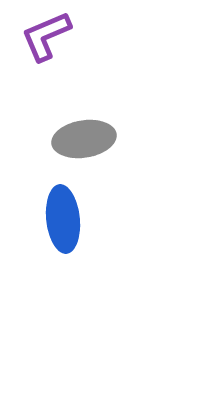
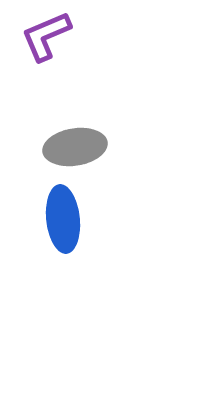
gray ellipse: moved 9 px left, 8 px down
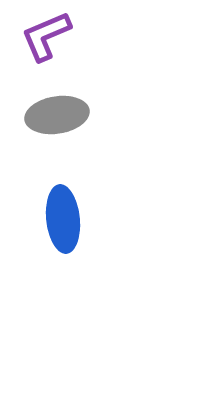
gray ellipse: moved 18 px left, 32 px up
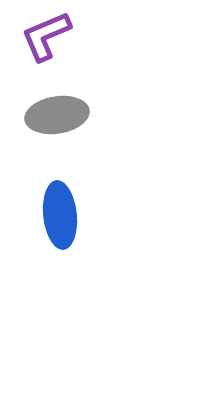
blue ellipse: moved 3 px left, 4 px up
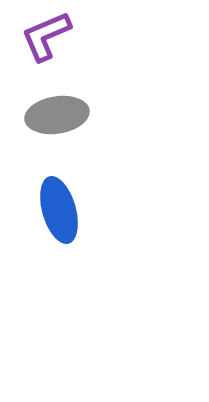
blue ellipse: moved 1 px left, 5 px up; rotated 10 degrees counterclockwise
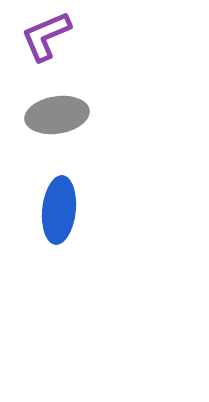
blue ellipse: rotated 22 degrees clockwise
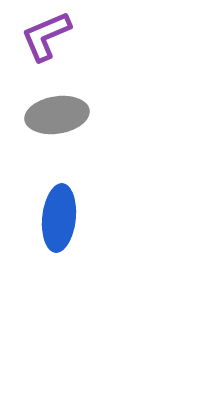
blue ellipse: moved 8 px down
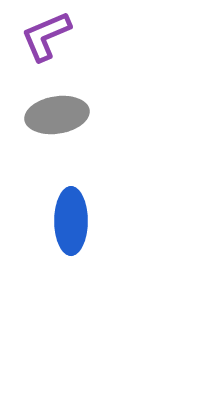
blue ellipse: moved 12 px right, 3 px down; rotated 6 degrees counterclockwise
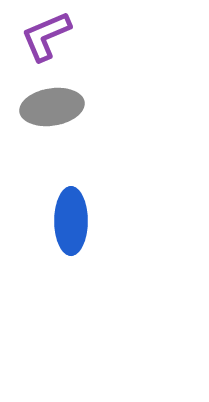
gray ellipse: moved 5 px left, 8 px up
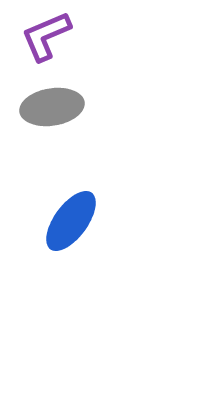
blue ellipse: rotated 36 degrees clockwise
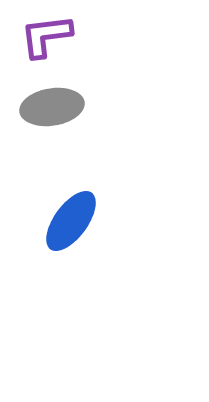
purple L-shape: rotated 16 degrees clockwise
